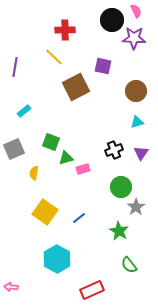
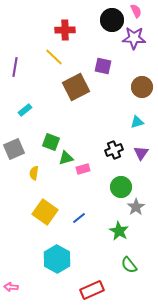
brown circle: moved 6 px right, 4 px up
cyan rectangle: moved 1 px right, 1 px up
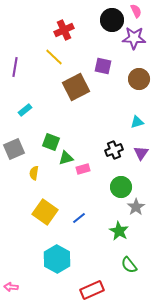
red cross: moved 1 px left; rotated 24 degrees counterclockwise
brown circle: moved 3 px left, 8 px up
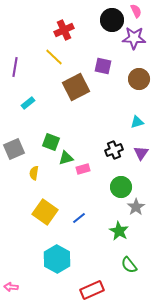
cyan rectangle: moved 3 px right, 7 px up
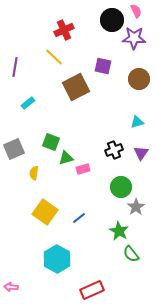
green semicircle: moved 2 px right, 11 px up
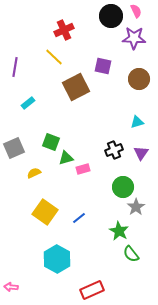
black circle: moved 1 px left, 4 px up
gray square: moved 1 px up
yellow semicircle: rotated 56 degrees clockwise
green circle: moved 2 px right
